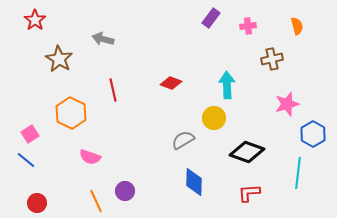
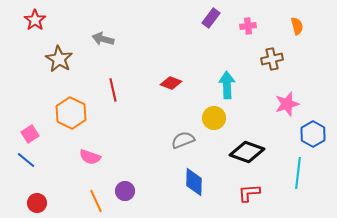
gray semicircle: rotated 10 degrees clockwise
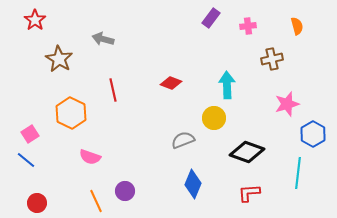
blue diamond: moved 1 px left, 2 px down; rotated 20 degrees clockwise
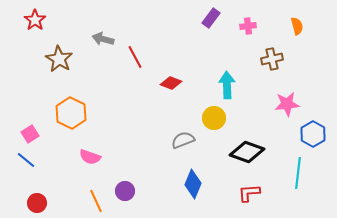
red line: moved 22 px right, 33 px up; rotated 15 degrees counterclockwise
pink star: rotated 10 degrees clockwise
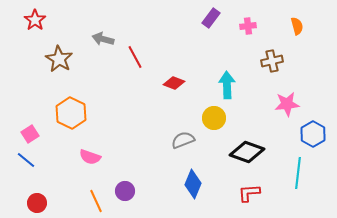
brown cross: moved 2 px down
red diamond: moved 3 px right
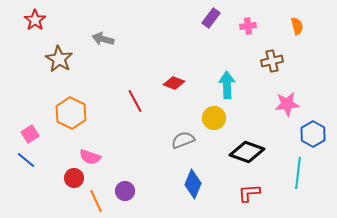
red line: moved 44 px down
red circle: moved 37 px right, 25 px up
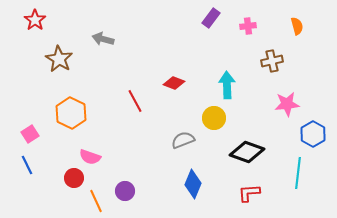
blue line: moved 1 px right, 5 px down; rotated 24 degrees clockwise
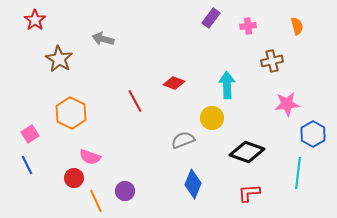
yellow circle: moved 2 px left
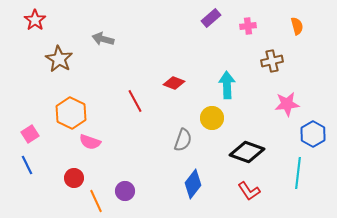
purple rectangle: rotated 12 degrees clockwise
gray semicircle: rotated 130 degrees clockwise
pink semicircle: moved 15 px up
blue diamond: rotated 16 degrees clockwise
red L-shape: moved 2 px up; rotated 120 degrees counterclockwise
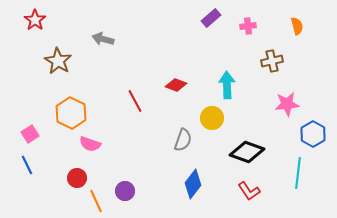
brown star: moved 1 px left, 2 px down
red diamond: moved 2 px right, 2 px down
pink semicircle: moved 2 px down
red circle: moved 3 px right
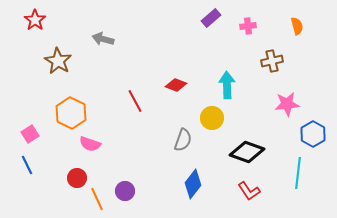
orange line: moved 1 px right, 2 px up
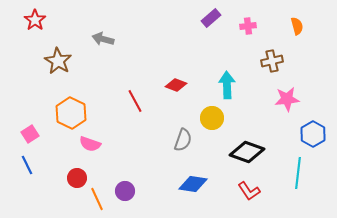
pink star: moved 5 px up
blue diamond: rotated 60 degrees clockwise
